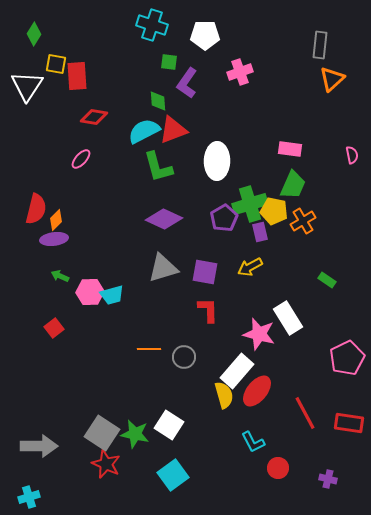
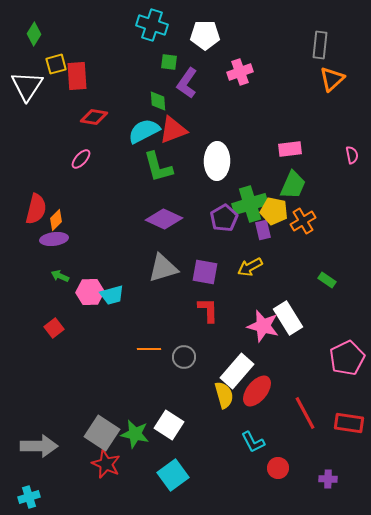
yellow square at (56, 64): rotated 25 degrees counterclockwise
pink rectangle at (290, 149): rotated 15 degrees counterclockwise
purple rectangle at (260, 232): moved 3 px right, 2 px up
pink star at (259, 334): moved 4 px right, 8 px up
purple cross at (328, 479): rotated 12 degrees counterclockwise
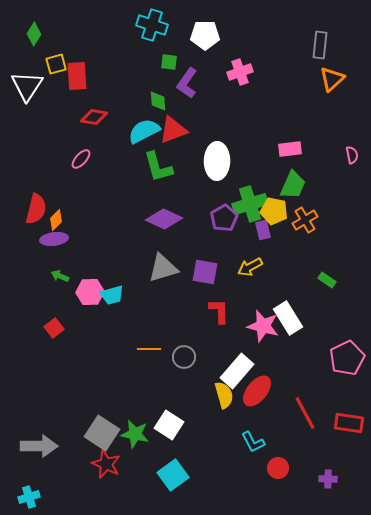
orange cross at (303, 221): moved 2 px right, 1 px up
red L-shape at (208, 310): moved 11 px right, 1 px down
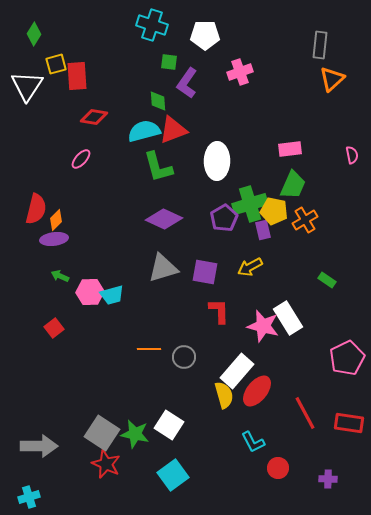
cyan semicircle at (144, 131): rotated 12 degrees clockwise
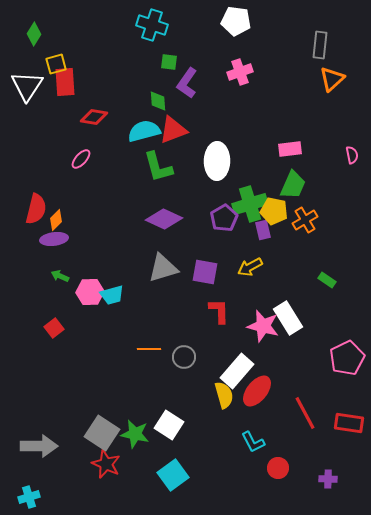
white pentagon at (205, 35): moved 31 px right, 14 px up; rotated 8 degrees clockwise
red rectangle at (77, 76): moved 12 px left, 6 px down
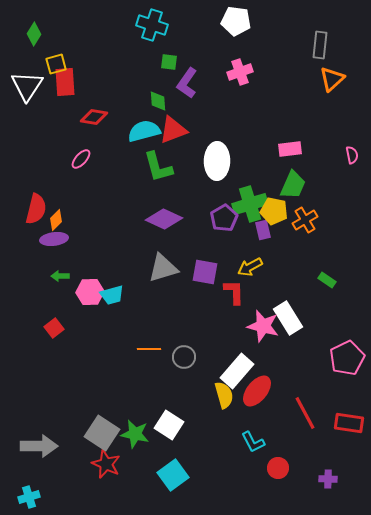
green arrow at (60, 276): rotated 24 degrees counterclockwise
red L-shape at (219, 311): moved 15 px right, 19 px up
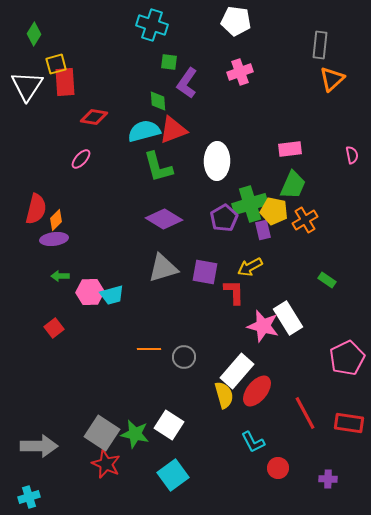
purple diamond at (164, 219): rotated 6 degrees clockwise
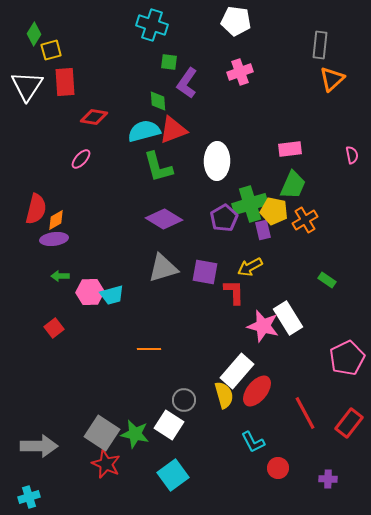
yellow square at (56, 64): moved 5 px left, 14 px up
orange diamond at (56, 220): rotated 15 degrees clockwise
gray circle at (184, 357): moved 43 px down
red rectangle at (349, 423): rotated 60 degrees counterclockwise
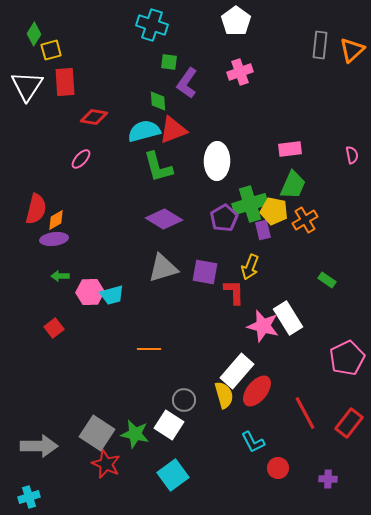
white pentagon at (236, 21): rotated 28 degrees clockwise
orange triangle at (332, 79): moved 20 px right, 29 px up
yellow arrow at (250, 267): rotated 40 degrees counterclockwise
gray square at (102, 433): moved 5 px left
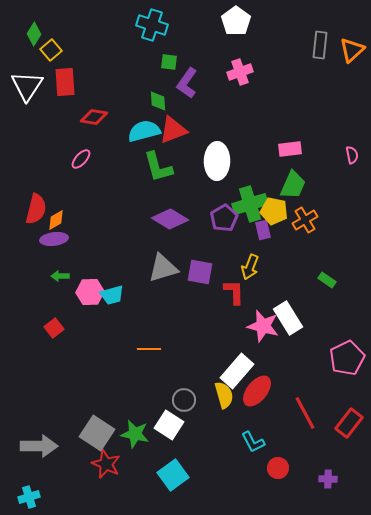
yellow square at (51, 50): rotated 25 degrees counterclockwise
purple diamond at (164, 219): moved 6 px right
purple square at (205, 272): moved 5 px left
